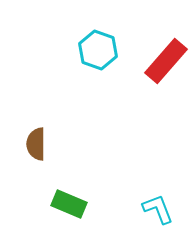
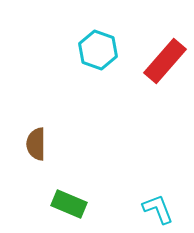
red rectangle: moved 1 px left
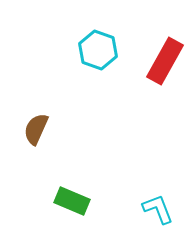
red rectangle: rotated 12 degrees counterclockwise
brown semicircle: moved 15 px up; rotated 24 degrees clockwise
green rectangle: moved 3 px right, 3 px up
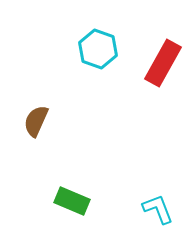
cyan hexagon: moved 1 px up
red rectangle: moved 2 px left, 2 px down
brown semicircle: moved 8 px up
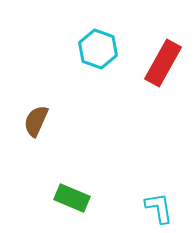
green rectangle: moved 3 px up
cyan L-shape: moved 1 px right, 1 px up; rotated 12 degrees clockwise
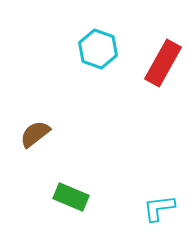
brown semicircle: moved 1 px left, 13 px down; rotated 28 degrees clockwise
green rectangle: moved 1 px left, 1 px up
cyan L-shape: rotated 88 degrees counterclockwise
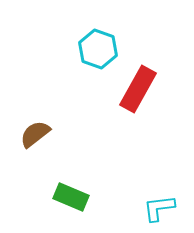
red rectangle: moved 25 px left, 26 px down
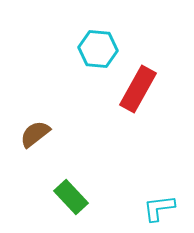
cyan hexagon: rotated 15 degrees counterclockwise
green rectangle: rotated 24 degrees clockwise
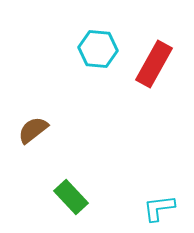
red rectangle: moved 16 px right, 25 px up
brown semicircle: moved 2 px left, 4 px up
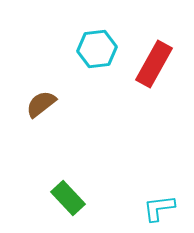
cyan hexagon: moved 1 px left; rotated 12 degrees counterclockwise
brown semicircle: moved 8 px right, 26 px up
green rectangle: moved 3 px left, 1 px down
